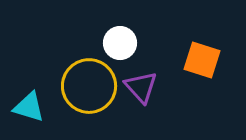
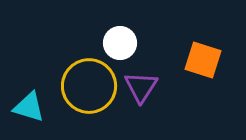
orange square: moved 1 px right
purple triangle: rotated 15 degrees clockwise
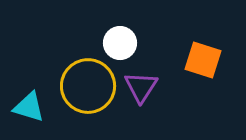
yellow circle: moved 1 px left
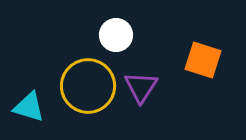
white circle: moved 4 px left, 8 px up
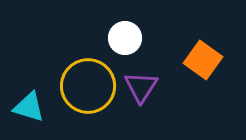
white circle: moved 9 px right, 3 px down
orange square: rotated 18 degrees clockwise
